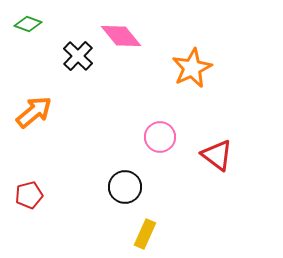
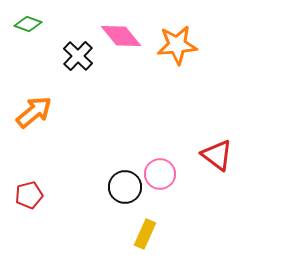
orange star: moved 15 px left, 23 px up; rotated 21 degrees clockwise
pink circle: moved 37 px down
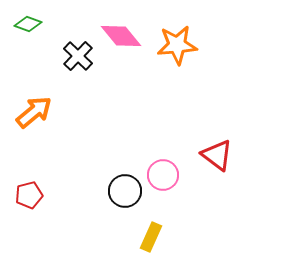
pink circle: moved 3 px right, 1 px down
black circle: moved 4 px down
yellow rectangle: moved 6 px right, 3 px down
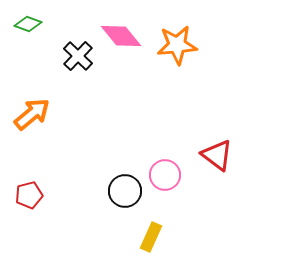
orange arrow: moved 2 px left, 2 px down
pink circle: moved 2 px right
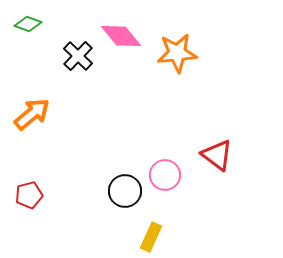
orange star: moved 8 px down
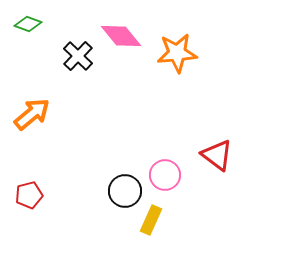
yellow rectangle: moved 17 px up
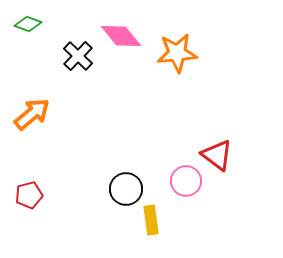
pink circle: moved 21 px right, 6 px down
black circle: moved 1 px right, 2 px up
yellow rectangle: rotated 32 degrees counterclockwise
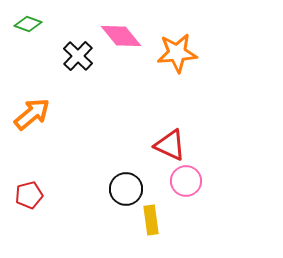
red triangle: moved 47 px left, 10 px up; rotated 12 degrees counterclockwise
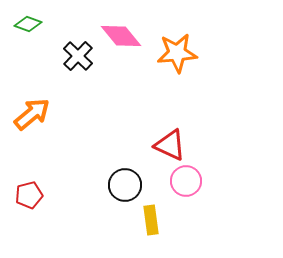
black circle: moved 1 px left, 4 px up
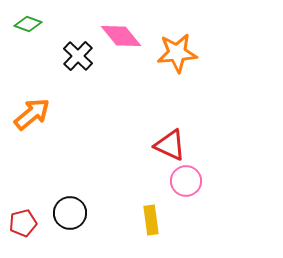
black circle: moved 55 px left, 28 px down
red pentagon: moved 6 px left, 28 px down
